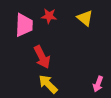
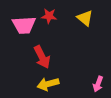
pink trapezoid: rotated 85 degrees clockwise
yellow arrow: rotated 60 degrees counterclockwise
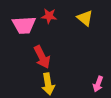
yellow arrow: rotated 85 degrees counterclockwise
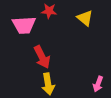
red star: moved 5 px up
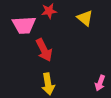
red star: rotated 14 degrees counterclockwise
red arrow: moved 2 px right, 7 px up
pink arrow: moved 2 px right, 1 px up
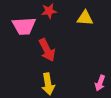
yellow triangle: rotated 36 degrees counterclockwise
pink trapezoid: moved 1 px down
red arrow: moved 3 px right
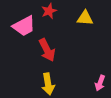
red star: rotated 14 degrees counterclockwise
pink trapezoid: rotated 25 degrees counterclockwise
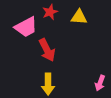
red star: moved 1 px right, 1 px down
yellow triangle: moved 6 px left, 1 px up
pink trapezoid: moved 2 px right, 1 px down
yellow arrow: rotated 10 degrees clockwise
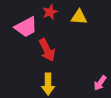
pink arrow: rotated 14 degrees clockwise
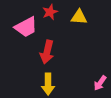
red arrow: moved 2 px down; rotated 40 degrees clockwise
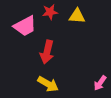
red star: rotated 14 degrees clockwise
yellow triangle: moved 2 px left, 1 px up
pink trapezoid: moved 1 px left, 1 px up
yellow arrow: rotated 60 degrees counterclockwise
